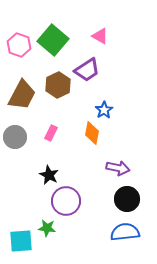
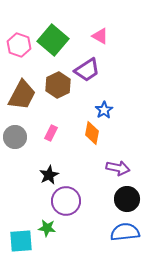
black star: rotated 18 degrees clockwise
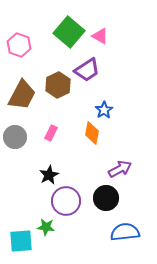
green square: moved 16 px right, 8 px up
purple arrow: moved 2 px right, 1 px down; rotated 40 degrees counterclockwise
black circle: moved 21 px left, 1 px up
green star: moved 1 px left, 1 px up
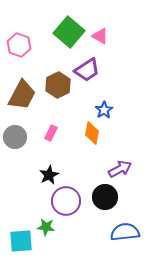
black circle: moved 1 px left, 1 px up
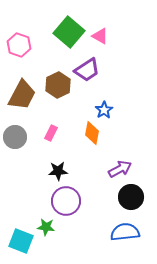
black star: moved 9 px right, 4 px up; rotated 24 degrees clockwise
black circle: moved 26 px right
cyan square: rotated 25 degrees clockwise
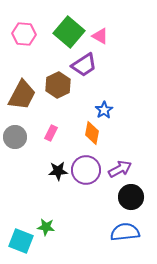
pink hexagon: moved 5 px right, 11 px up; rotated 15 degrees counterclockwise
purple trapezoid: moved 3 px left, 5 px up
purple circle: moved 20 px right, 31 px up
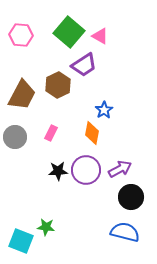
pink hexagon: moved 3 px left, 1 px down
blue semicircle: rotated 20 degrees clockwise
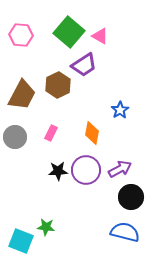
blue star: moved 16 px right
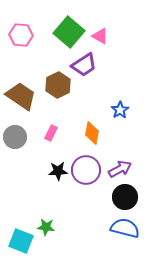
brown trapezoid: moved 1 px left, 1 px down; rotated 84 degrees counterclockwise
black circle: moved 6 px left
blue semicircle: moved 4 px up
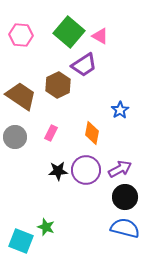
green star: rotated 12 degrees clockwise
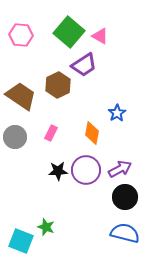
blue star: moved 3 px left, 3 px down
blue semicircle: moved 5 px down
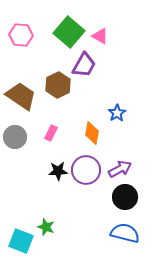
purple trapezoid: rotated 28 degrees counterclockwise
